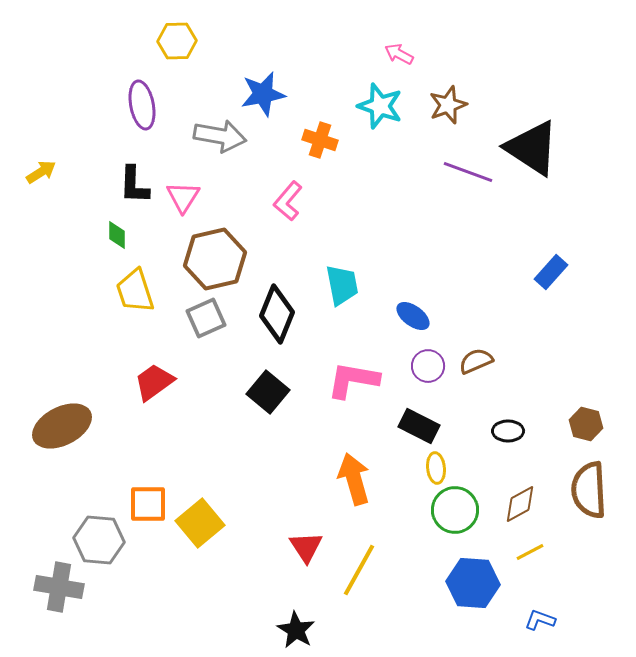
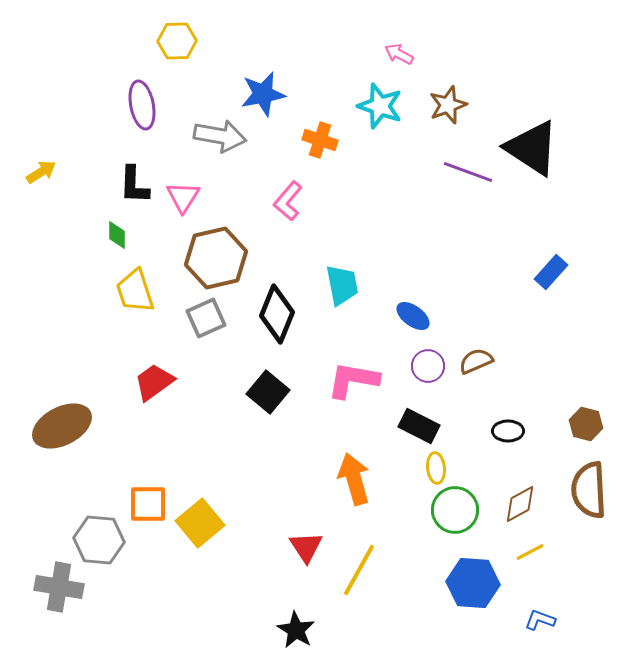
brown hexagon at (215, 259): moved 1 px right, 1 px up
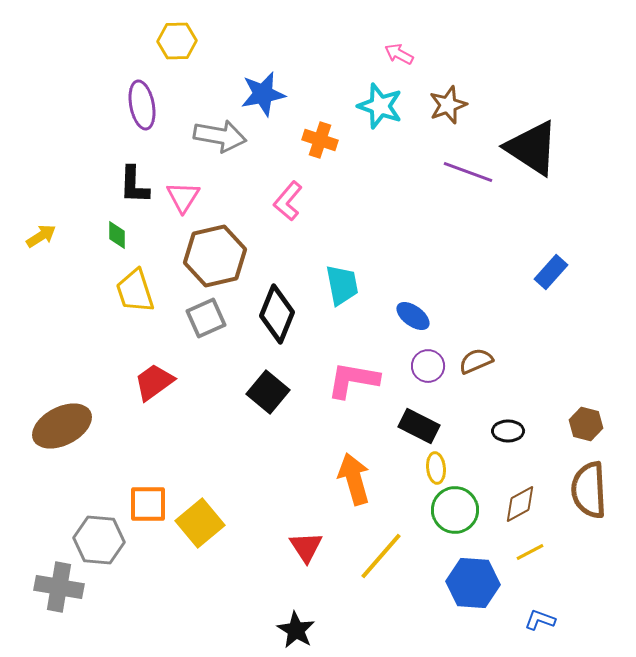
yellow arrow at (41, 172): moved 64 px down
brown hexagon at (216, 258): moved 1 px left, 2 px up
yellow line at (359, 570): moved 22 px right, 14 px up; rotated 12 degrees clockwise
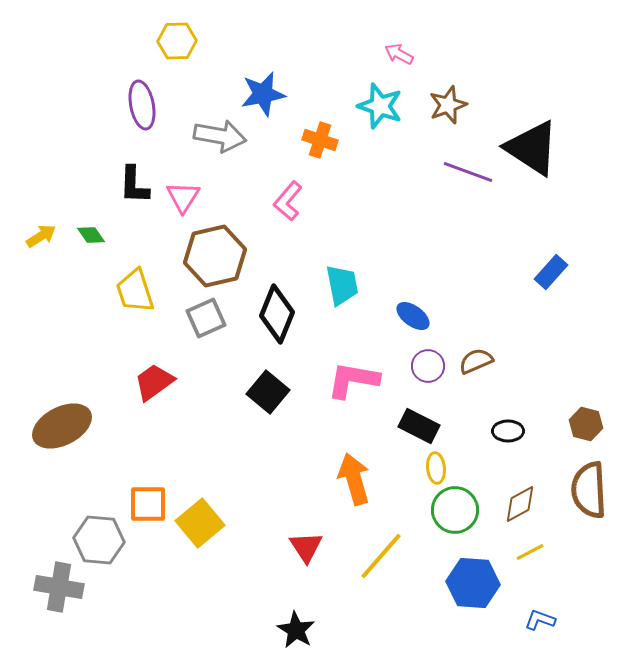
green diamond at (117, 235): moved 26 px left; rotated 36 degrees counterclockwise
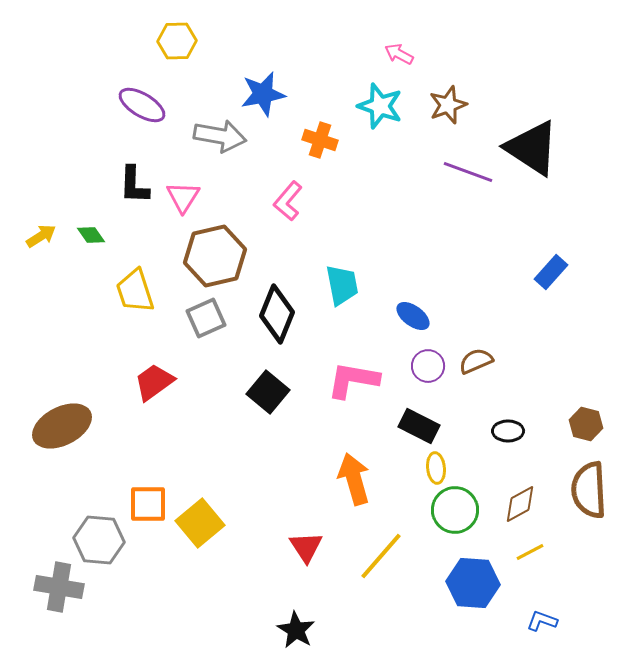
purple ellipse at (142, 105): rotated 48 degrees counterclockwise
blue L-shape at (540, 620): moved 2 px right, 1 px down
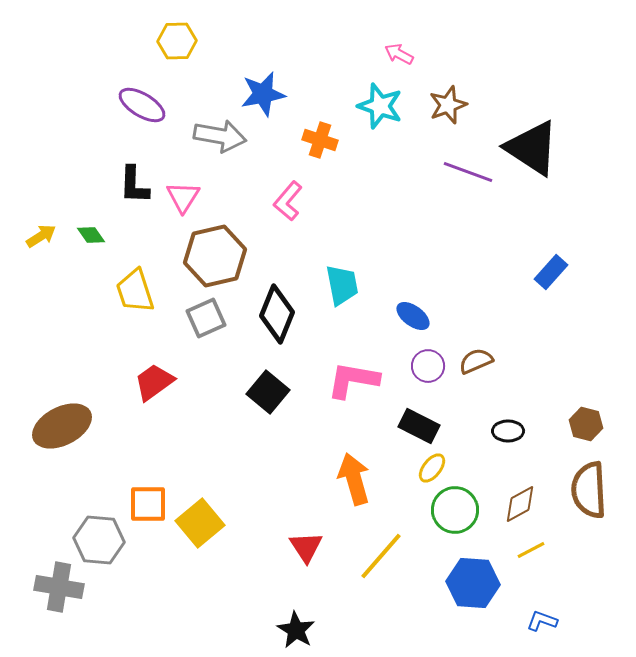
yellow ellipse at (436, 468): moved 4 px left; rotated 44 degrees clockwise
yellow line at (530, 552): moved 1 px right, 2 px up
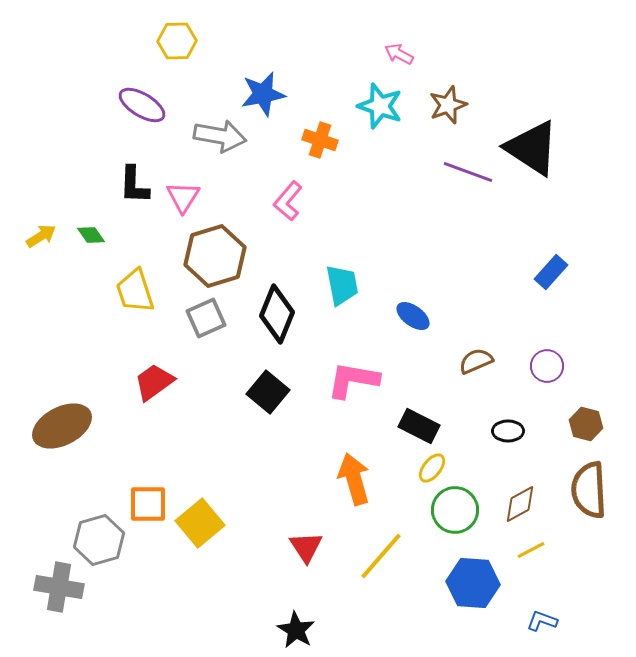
brown hexagon at (215, 256): rotated 4 degrees counterclockwise
purple circle at (428, 366): moved 119 px right
gray hexagon at (99, 540): rotated 21 degrees counterclockwise
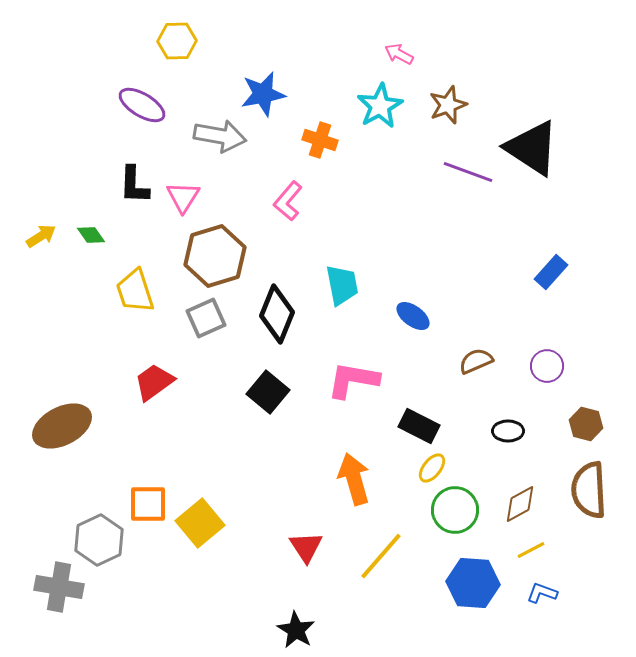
cyan star at (380, 106): rotated 24 degrees clockwise
gray hexagon at (99, 540): rotated 9 degrees counterclockwise
blue L-shape at (542, 621): moved 28 px up
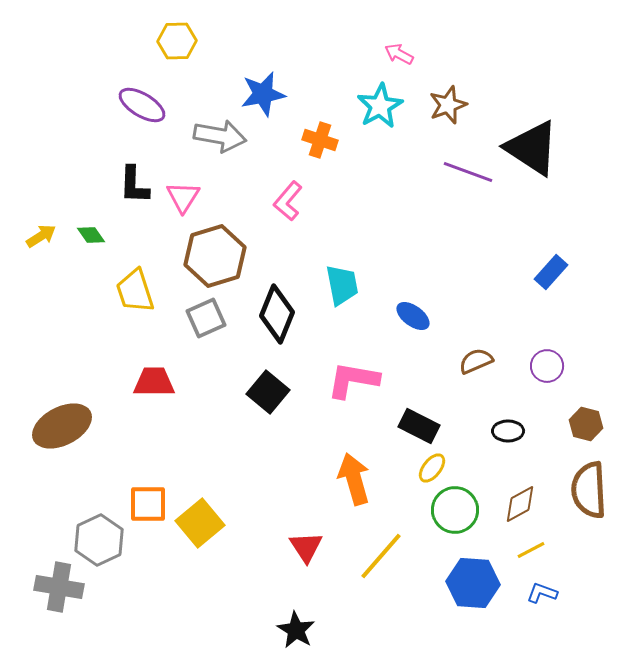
red trapezoid at (154, 382): rotated 36 degrees clockwise
